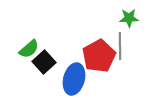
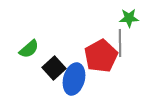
gray line: moved 3 px up
red pentagon: moved 2 px right
black square: moved 10 px right, 6 px down
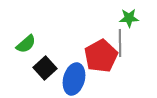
green semicircle: moved 3 px left, 5 px up
black square: moved 9 px left
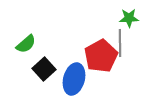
black square: moved 1 px left, 1 px down
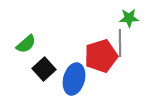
red pentagon: rotated 12 degrees clockwise
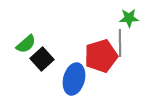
black square: moved 2 px left, 10 px up
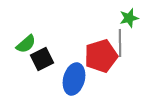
green star: rotated 12 degrees counterclockwise
black square: rotated 15 degrees clockwise
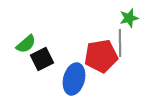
red pentagon: rotated 8 degrees clockwise
